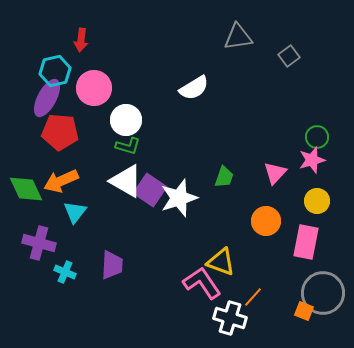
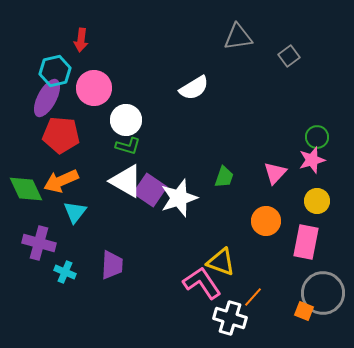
red pentagon: moved 1 px right, 3 px down
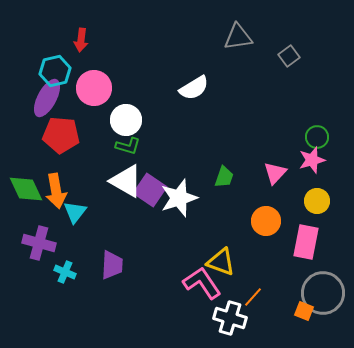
orange arrow: moved 5 px left, 10 px down; rotated 76 degrees counterclockwise
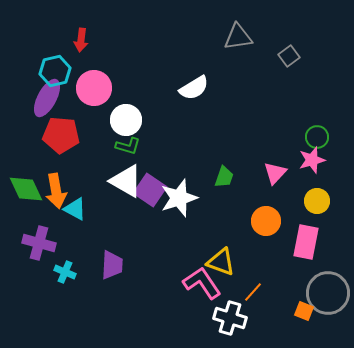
cyan triangle: moved 3 px up; rotated 40 degrees counterclockwise
gray circle: moved 5 px right
orange line: moved 5 px up
